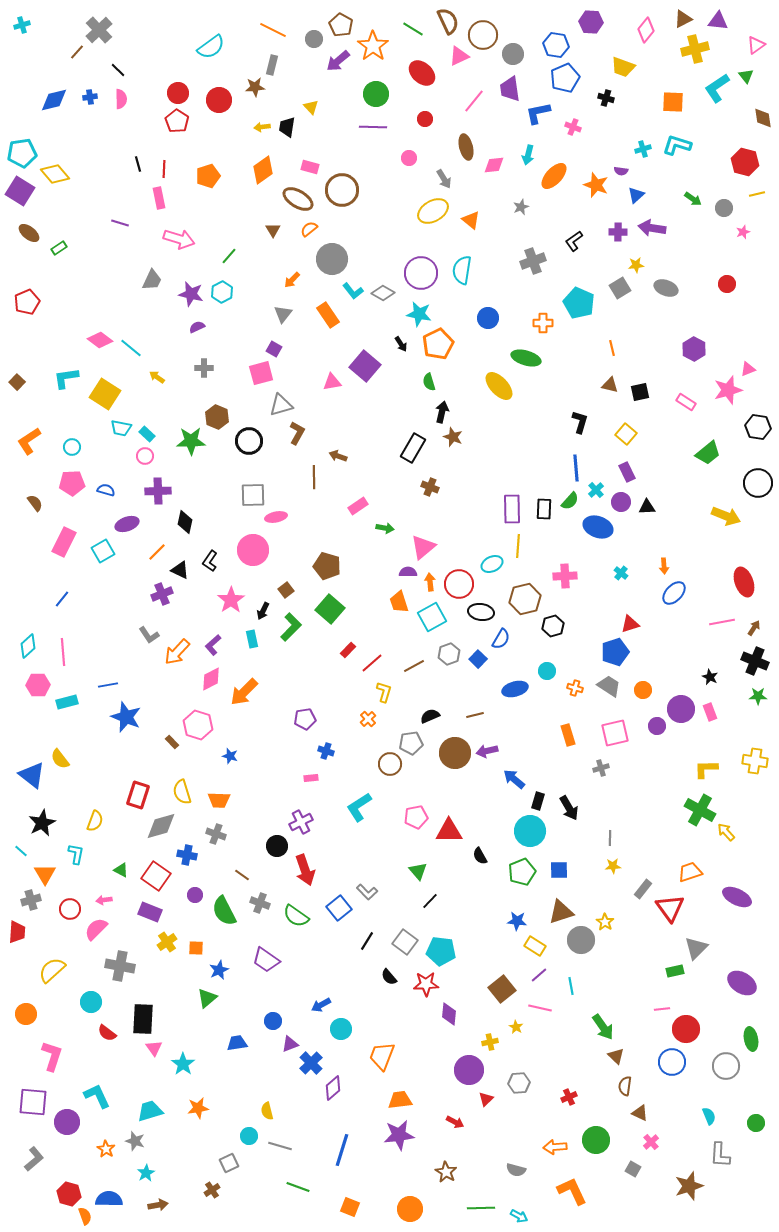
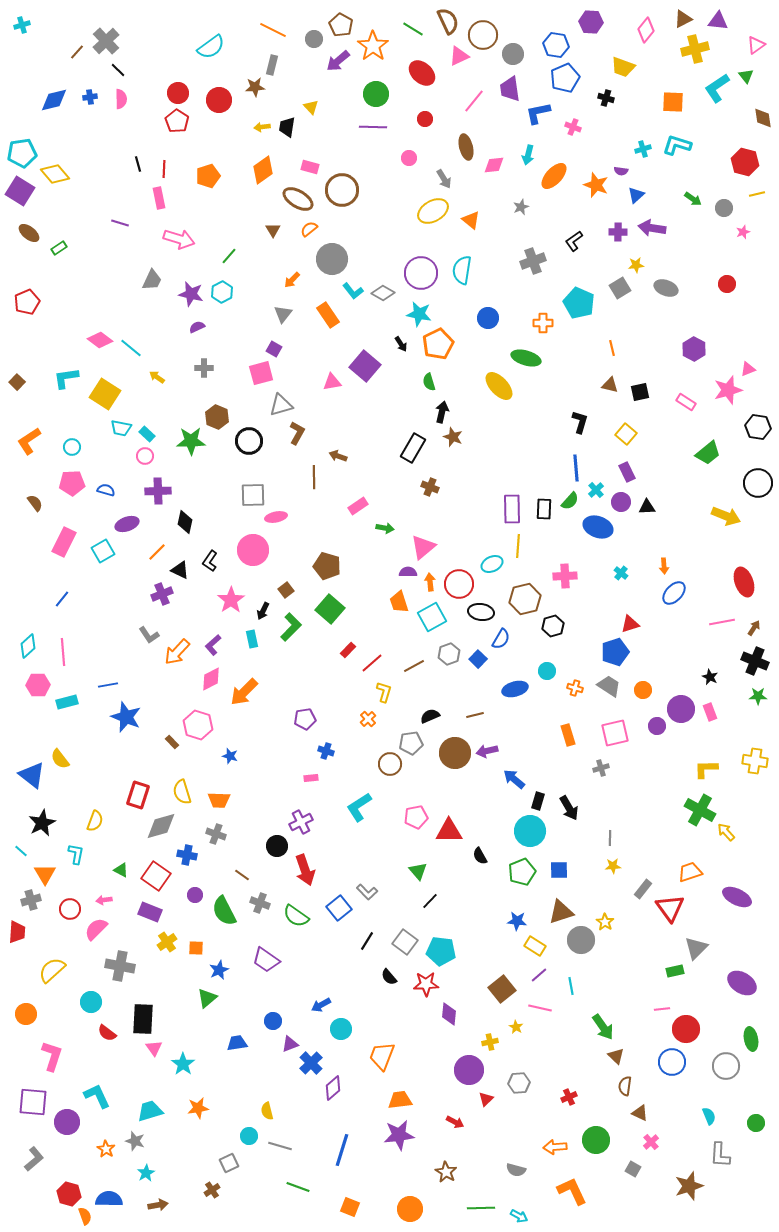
gray cross at (99, 30): moved 7 px right, 11 px down
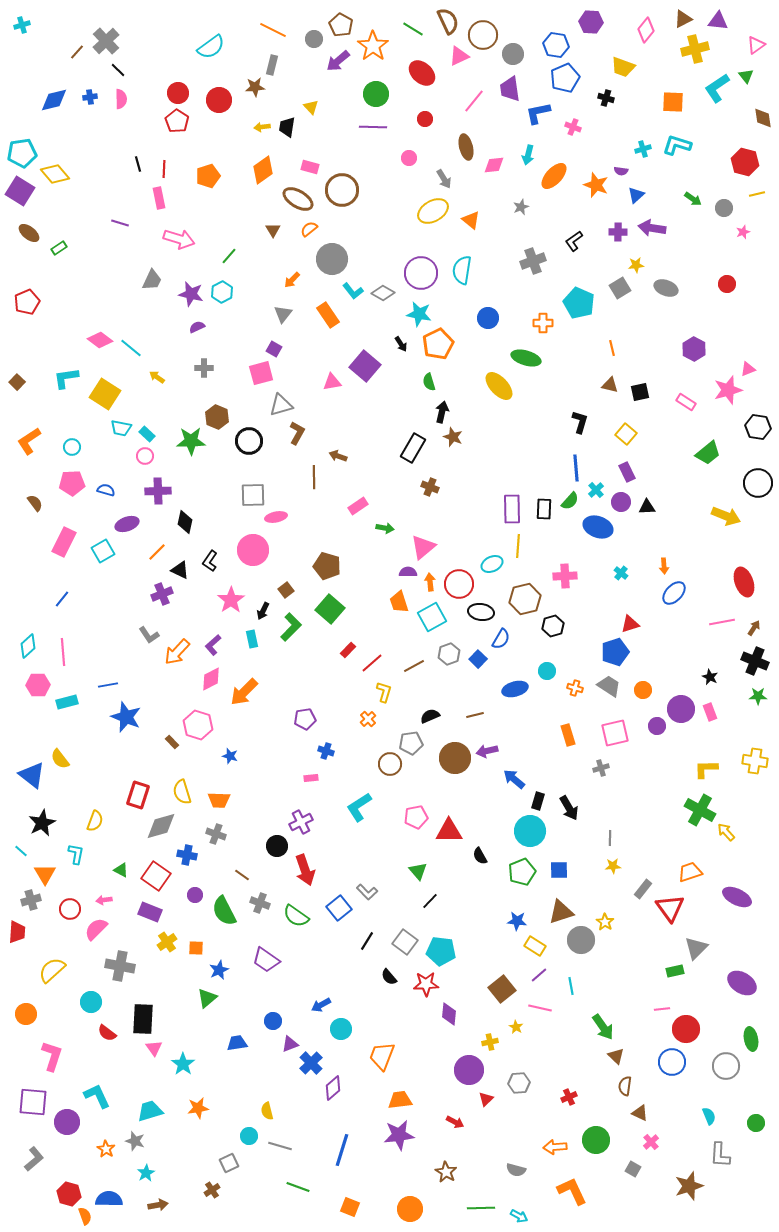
brown circle at (455, 753): moved 5 px down
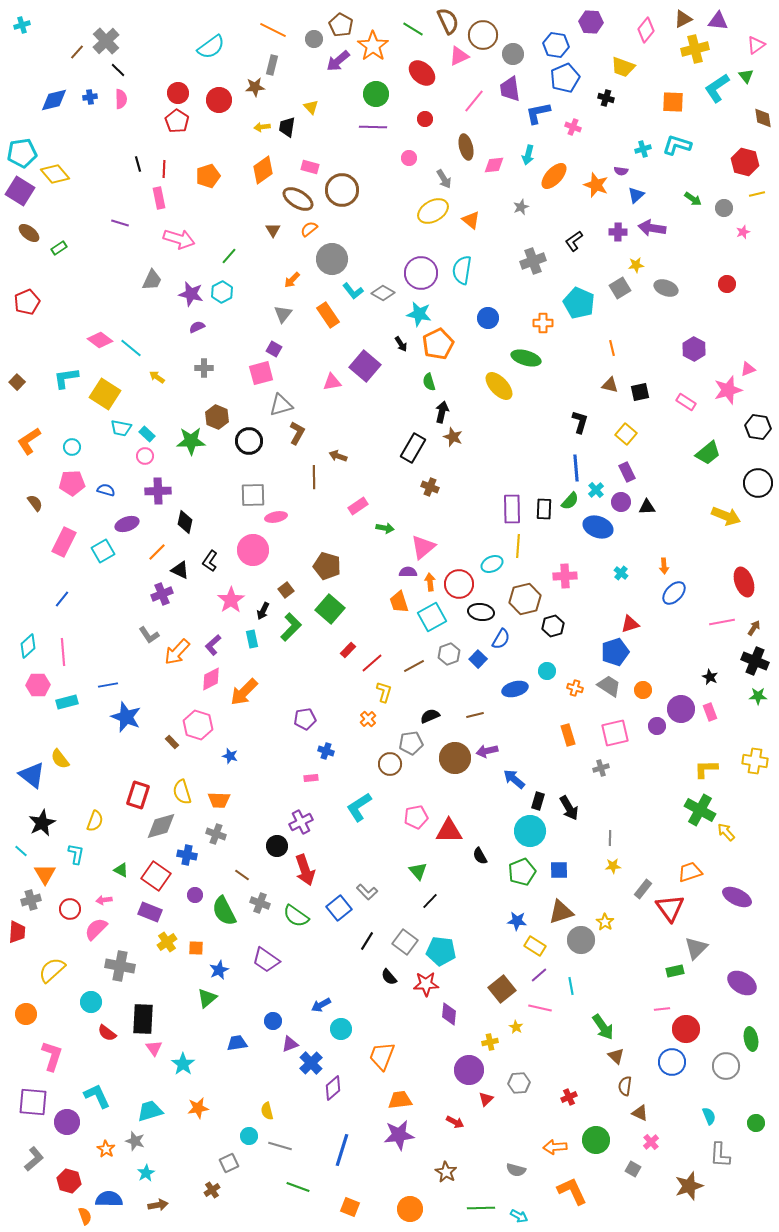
red hexagon at (69, 1194): moved 13 px up
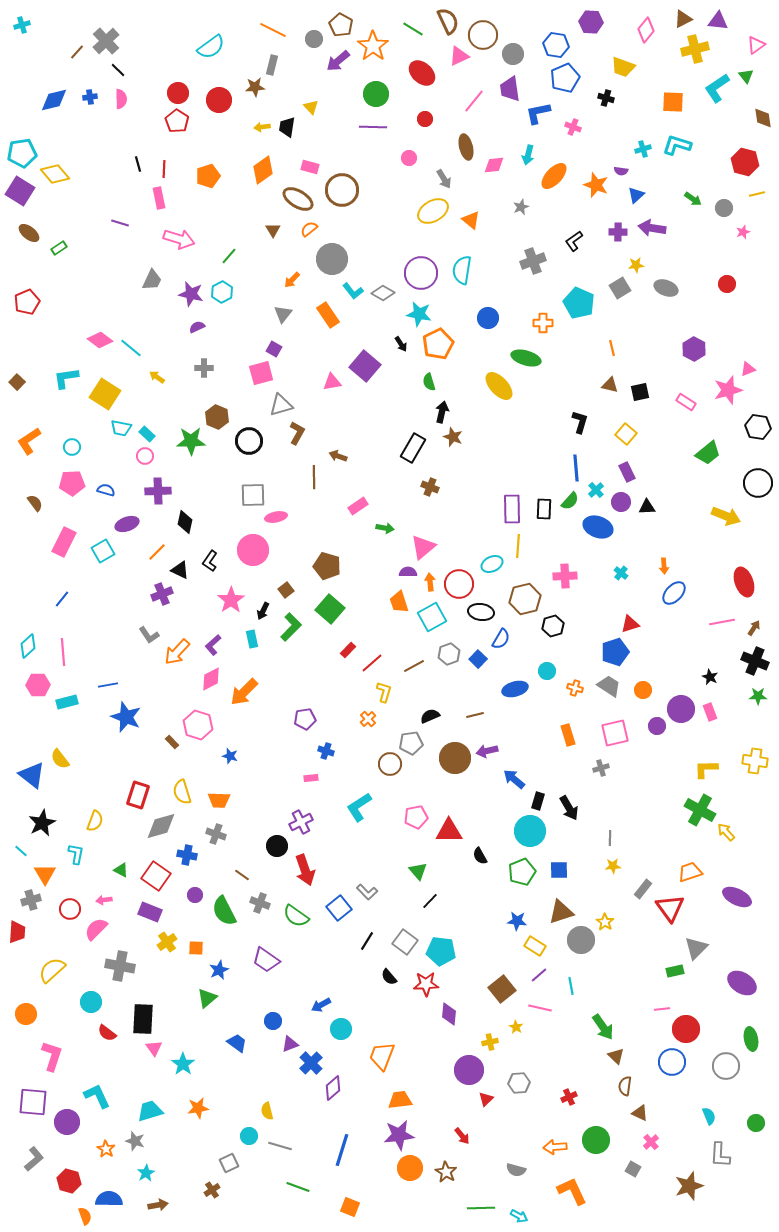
blue trapezoid at (237, 1043): rotated 45 degrees clockwise
red arrow at (455, 1122): moved 7 px right, 14 px down; rotated 24 degrees clockwise
orange circle at (410, 1209): moved 41 px up
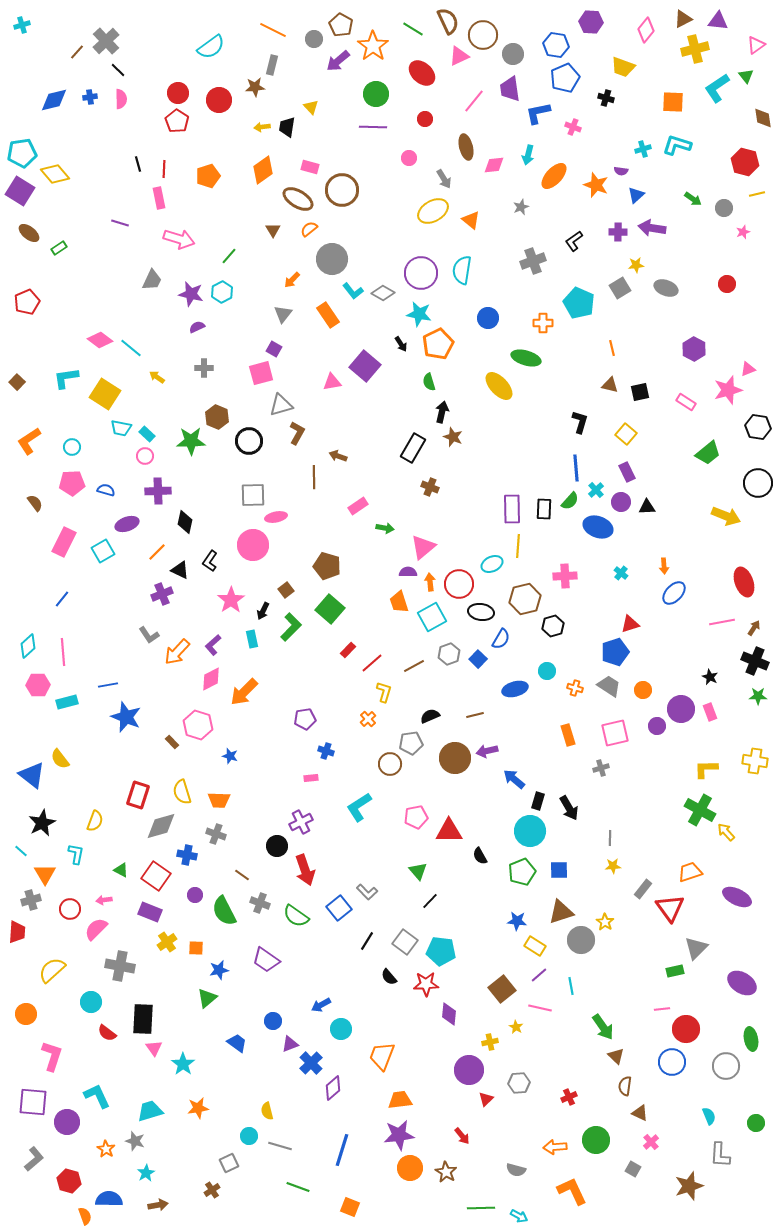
pink circle at (253, 550): moved 5 px up
blue star at (219, 970): rotated 12 degrees clockwise
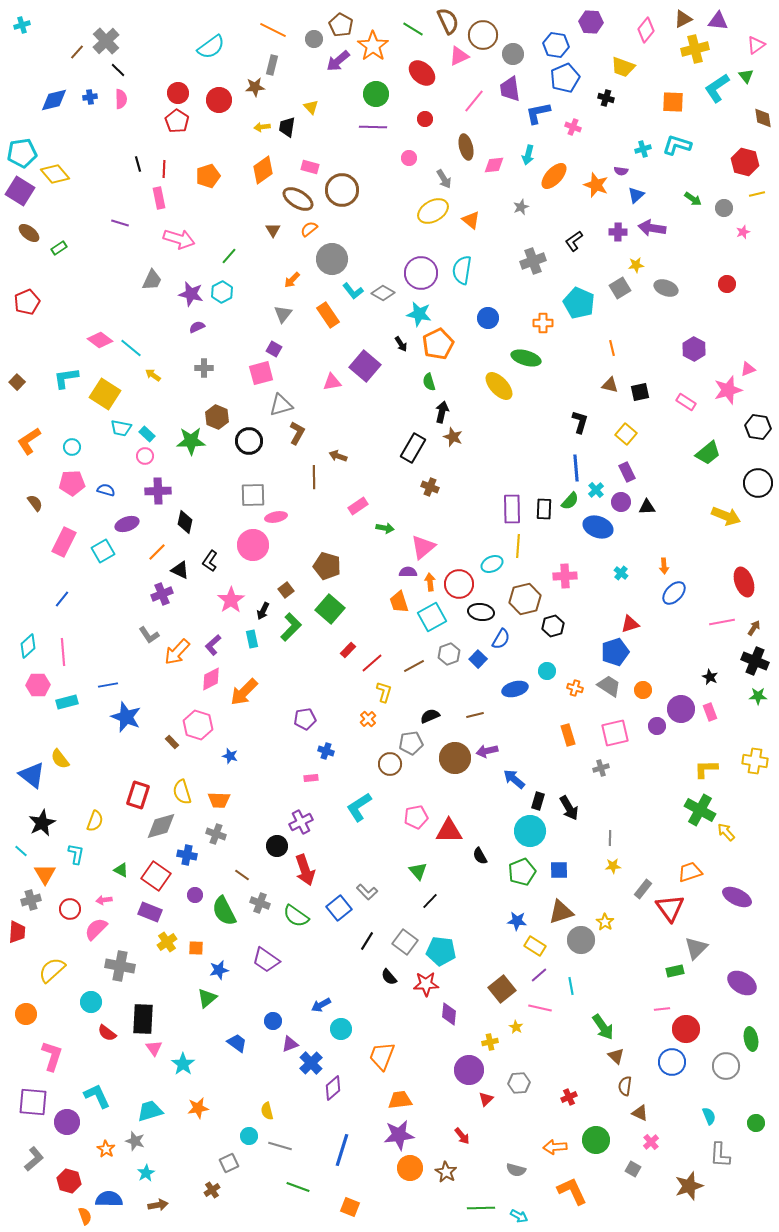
yellow arrow at (157, 377): moved 4 px left, 2 px up
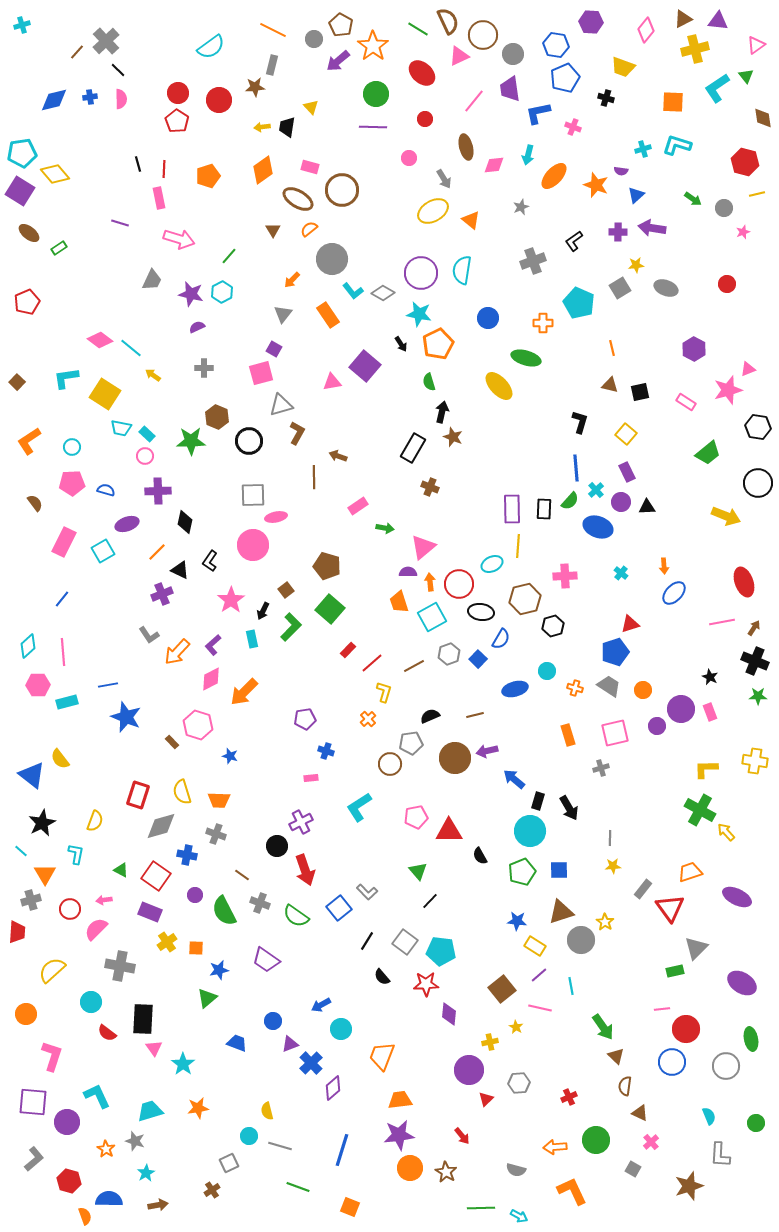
green line at (413, 29): moved 5 px right
black semicircle at (389, 977): moved 7 px left
blue trapezoid at (237, 1043): rotated 15 degrees counterclockwise
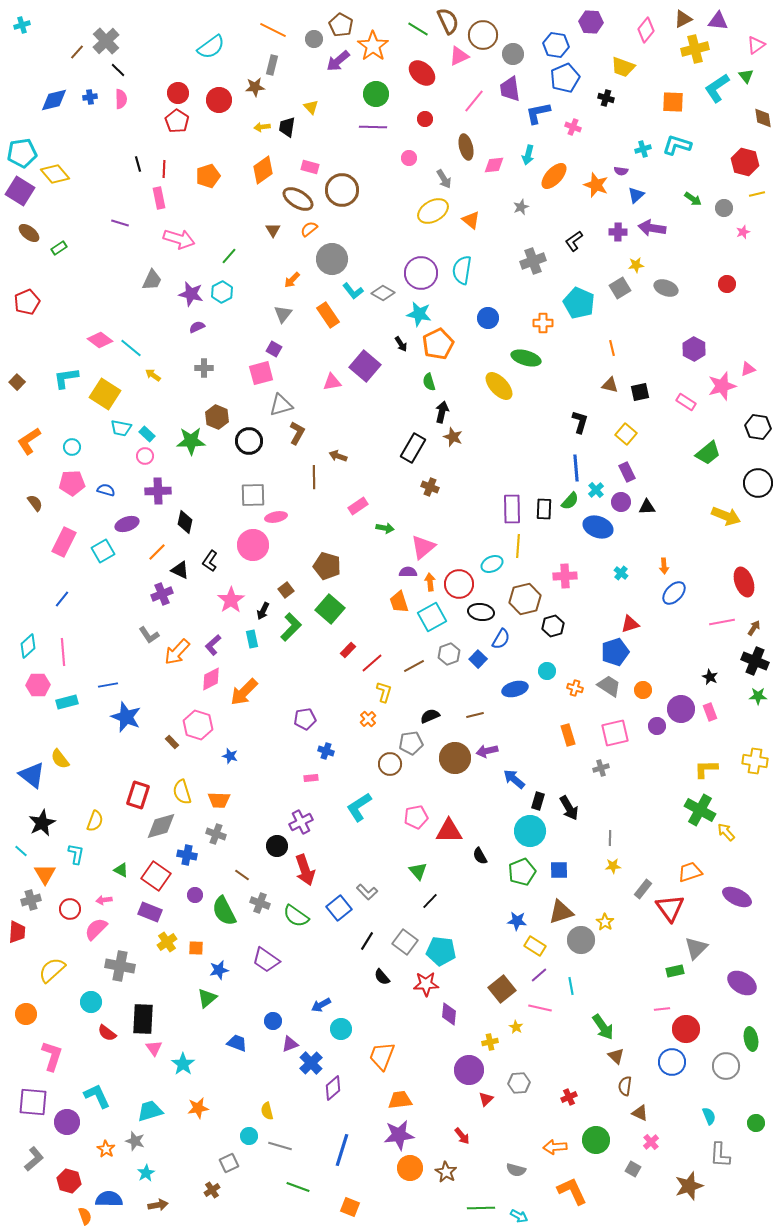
pink star at (728, 390): moved 6 px left, 4 px up
